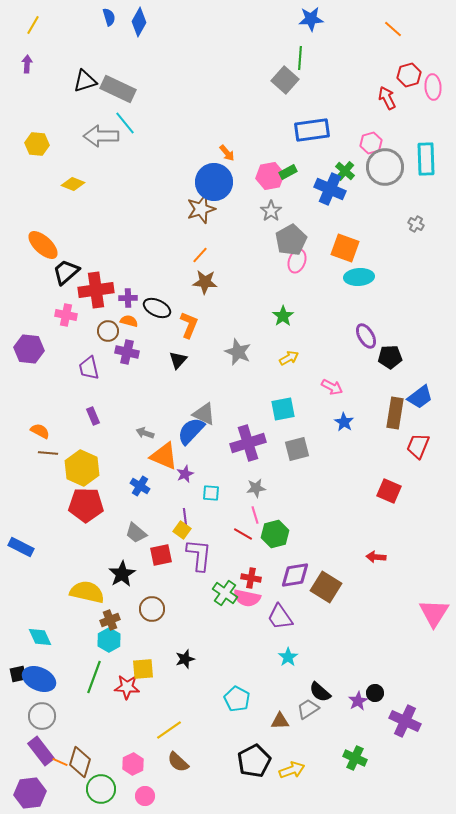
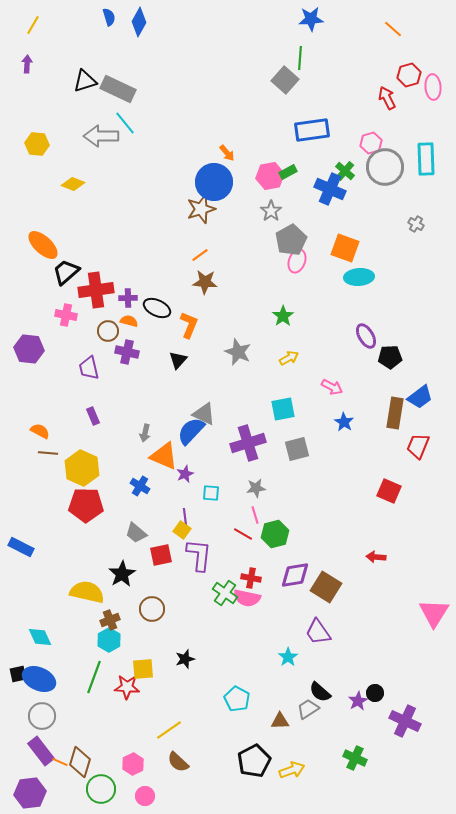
orange line at (200, 255): rotated 12 degrees clockwise
gray arrow at (145, 433): rotated 96 degrees counterclockwise
purple trapezoid at (280, 617): moved 38 px right, 15 px down
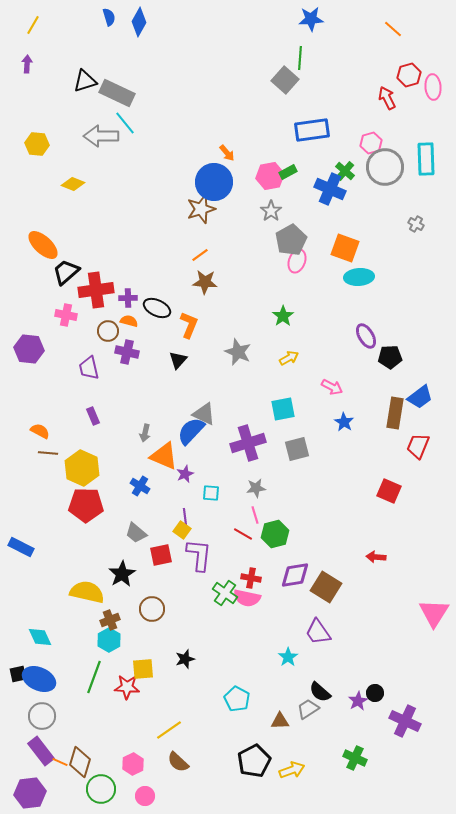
gray rectangle at (118, 89): moved 1 px left, 4 px down
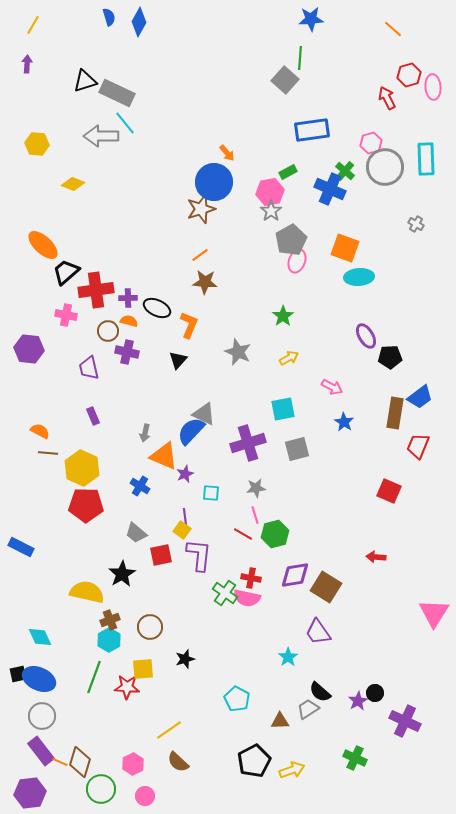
pink hexagon at (270, 176): moved 16 px down
brown circle at (152, 609): moved 2 px left, 18 px down
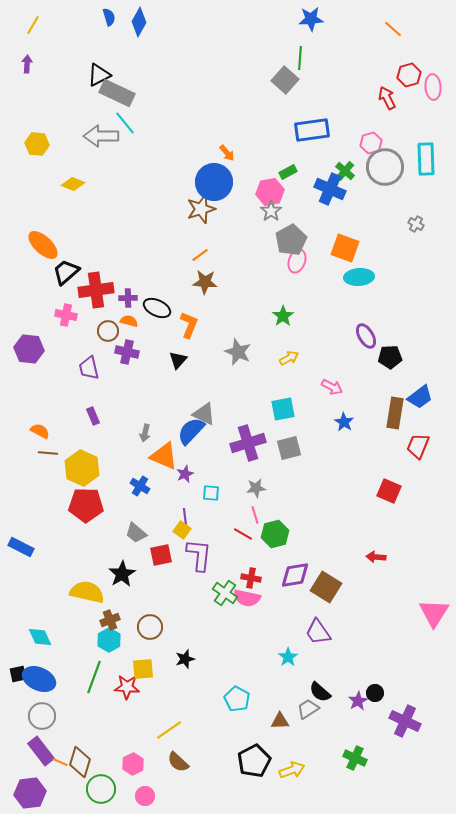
black triangle at (85, 81): moved 14 px right, 6 px up; rotated 10 degrees counterclockwise
gray square at (297, 449): moved 8 px left, 1 px up
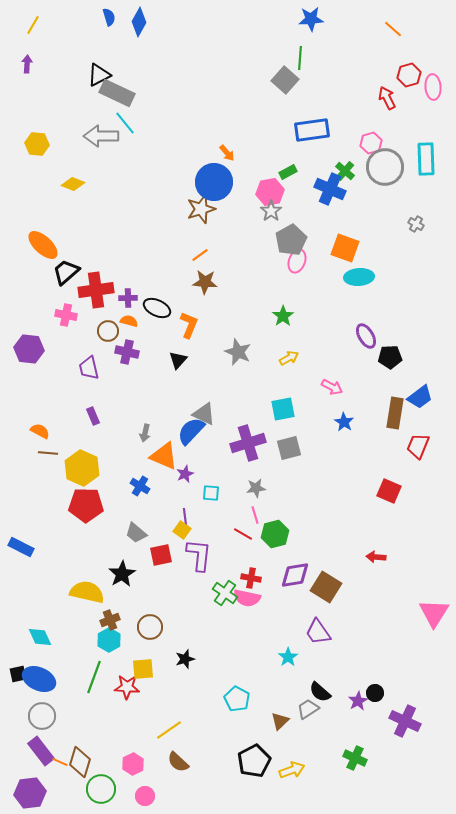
brown triangle at (280, 721): rotated 42 degrees counterclockwise
